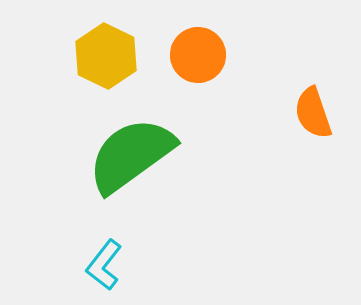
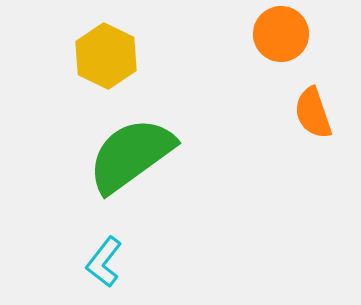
orange circle: moved 83 px right, 21 px up
cyan L-shape: moved 3 px up
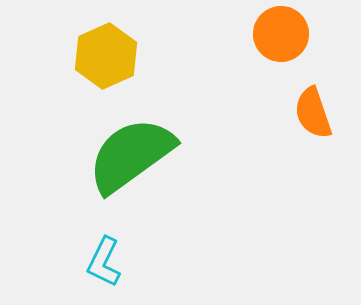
yellow hexagon: rotated 10 degrees clockwise
cyan L-shape: rotated 12 degrees counterclockwise
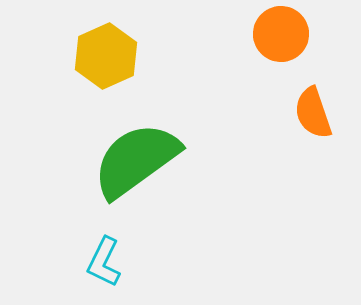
green semicircle: moved 5 px right, 5 px down
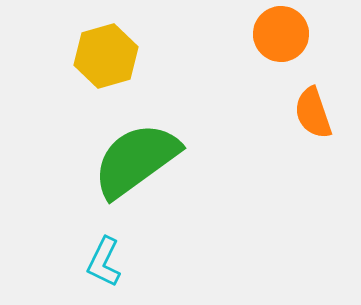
yellow hexagon: rotated 8 degrees clockwise
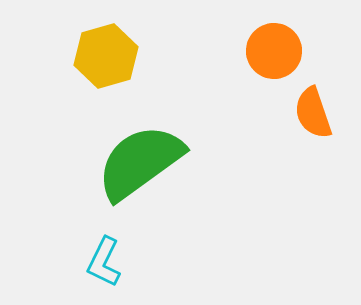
orange circle: moved 7 px left, 17 px down
green semicircle: moved 4 px right, 2 px down
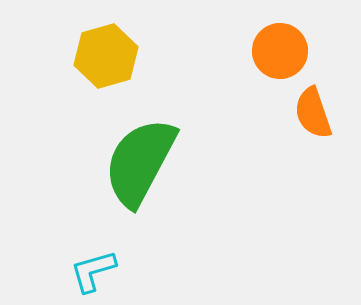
orange circle: moved 6 px right
green semicircle: rotated 26 degrees counterclockwise
cyan L-shape: moved 11 px left, 9 px down; rotated 48 degrees clockwise
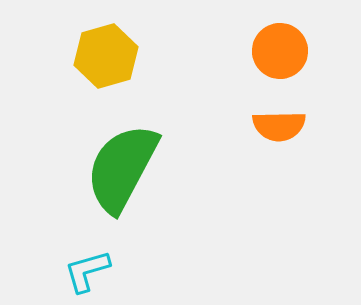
orange semicircle: moved 34 px left, 13 px down; rotated 72 degrees counterclockwise
green semicircle: moved 18 px left, 6 px down
cyan L-shape: moved 6 px left
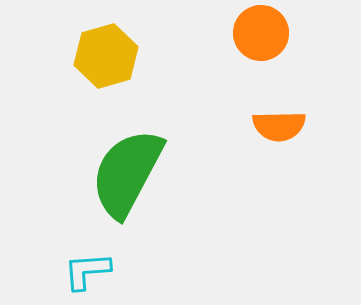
orange circle: moved 19 px left, 18 px up
green semicircle: moved 5 px right, 5 px down
cyan L-shape: rotated 12 degrees clockwise
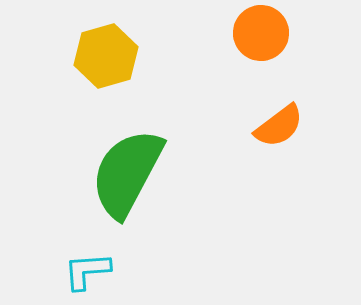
orange semicircle: rotated 36 degrees counterclockwise
